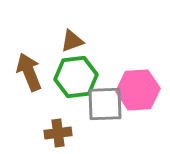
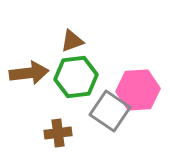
brown arrow: moved 1 px down; rotated 105 degrees clockwise
gray square: moved 5 px right, 7 px down; rotated 36 degrees clockwise
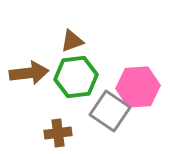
pink hexagon: moved 3 px up
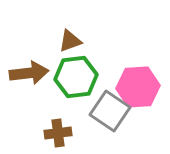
brown triangle: moved 2 px left
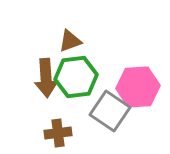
brown arrow: moved 17 px right, 5 px down; rotated 93 degrees clockwise
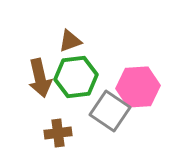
brown arrow: moved 6 px left; rotated 9 degrees counterclockwise
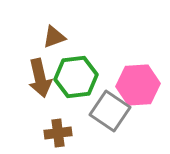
brown triangle: moved 16 px left, 4 px up
pink hexagon: moved 2 px up
